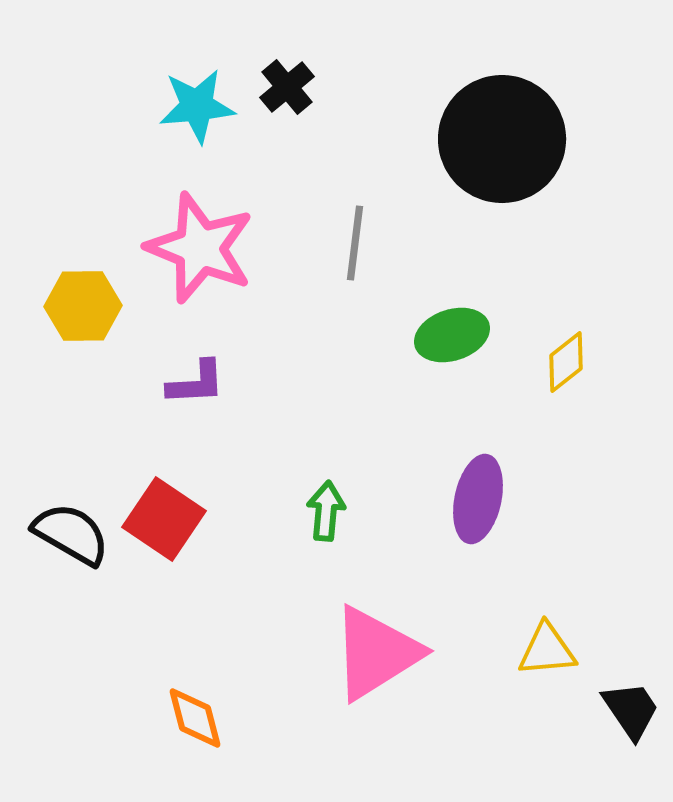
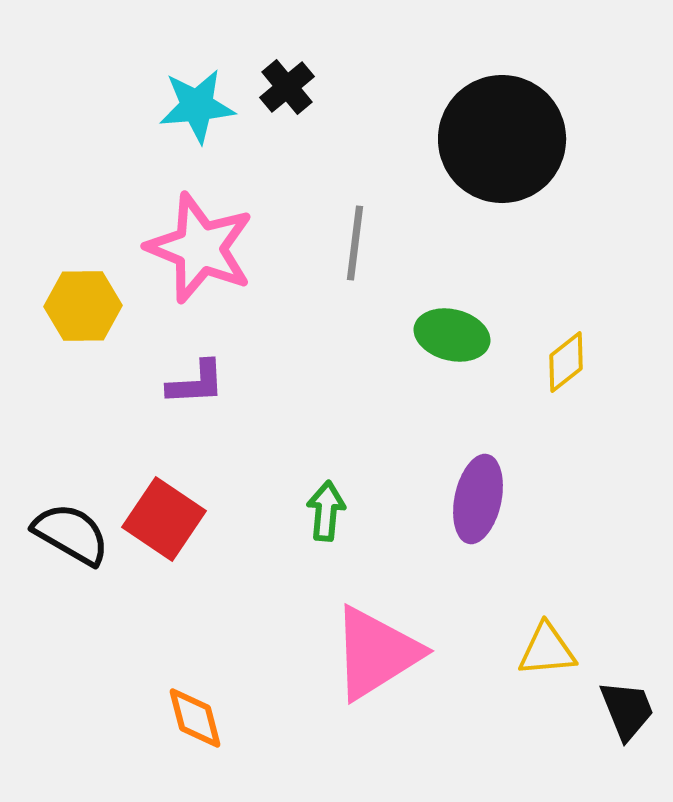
green ellipse: rotated 32 degrees clockwise
black trapezoid: moved 4 px left; rotated 12 degrees clockwise
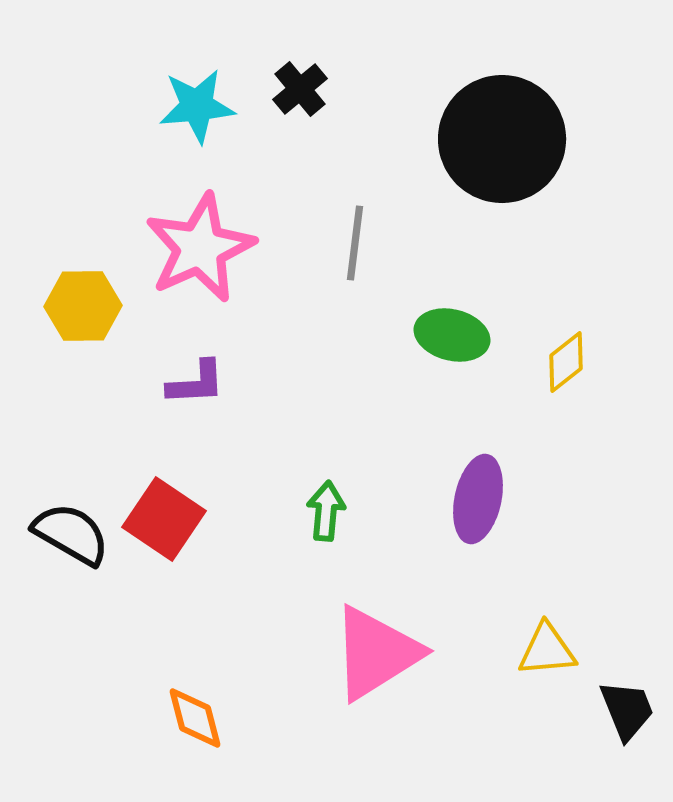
black cross: moved 13 px right, 2 px down
pink star: rotated 26 degrees clockwise
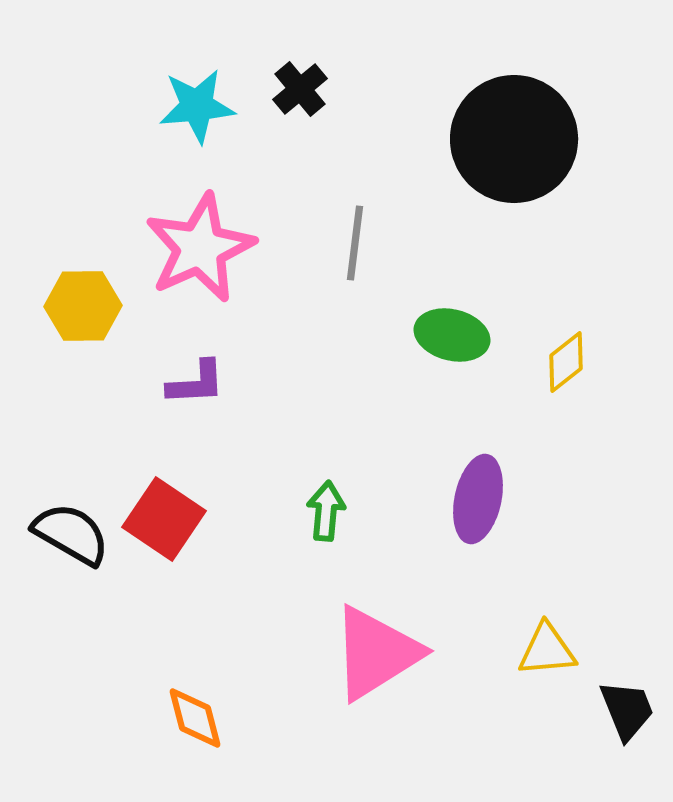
black circle: moved 12 px right
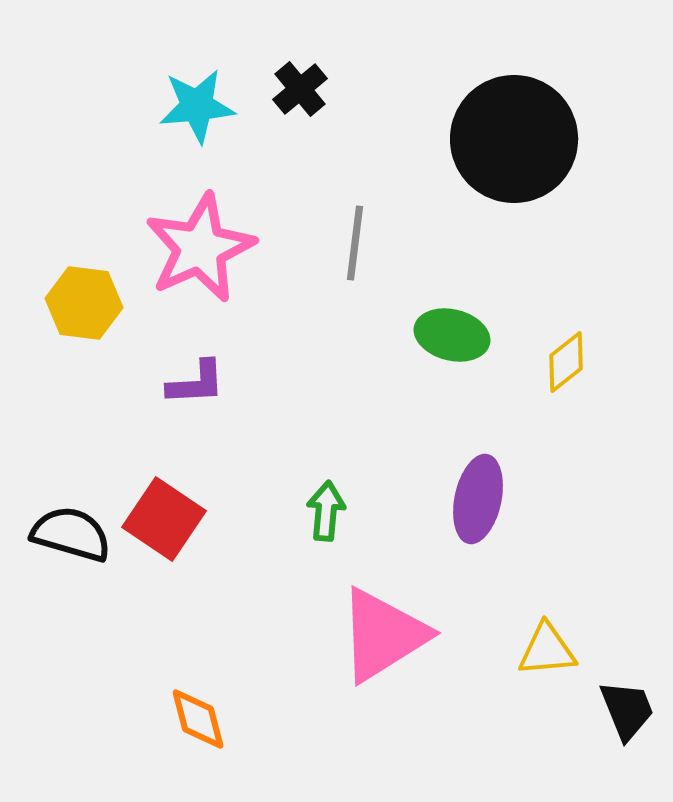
yellow hexagon: moved 1 px right, 3 px up; rotated 8 degrees clockwise
black semicircle: rotated 14 degrees counterclockwise
pink triangle: moved 7 px right, 18 px up
orange diamond: moved 3 px right, 1 px down
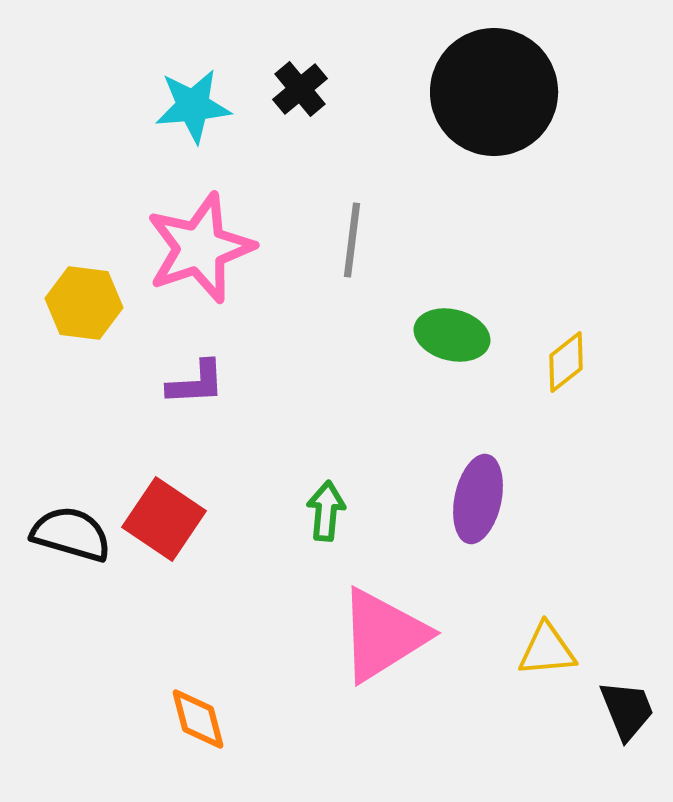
cyan star: moved 4 px left
black circle: moved 20 px left, 47 px up
gray line: moved 3 px left, 3 px up
pink star: rotated 5 degrees clockwise
